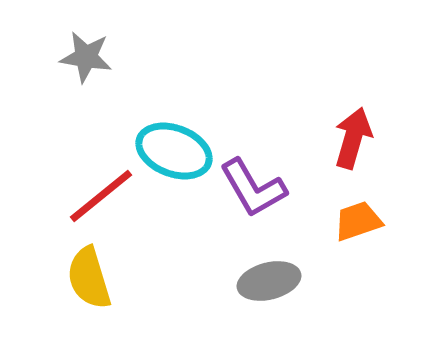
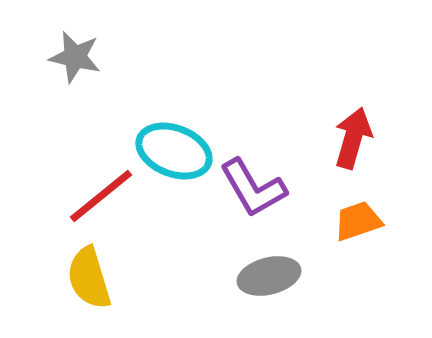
gray star: moved 11 px left; rotated 4 degrees clockwise
gray ellipse: moved 5 px up
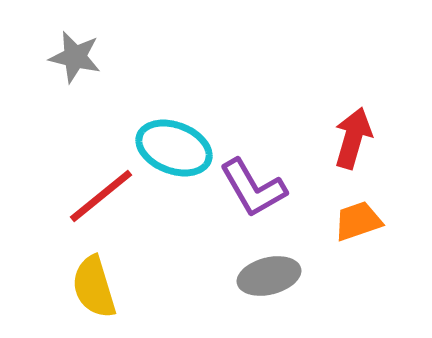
cyan ellipse: moved 3 px up
yellow semicircle: moved 5 px right, 9 px down
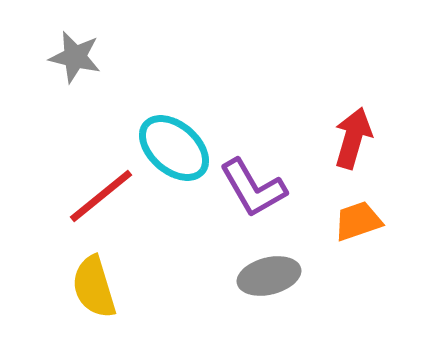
cyan ellipse: rotated 20 degrees clockwise
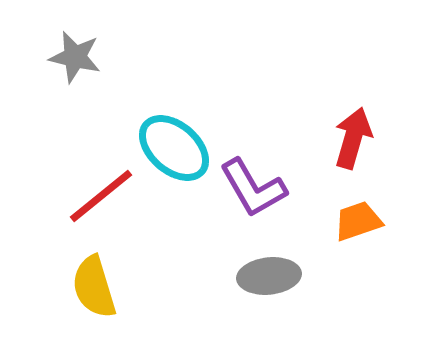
gray ellipse: rotated 8 degrees clockwise
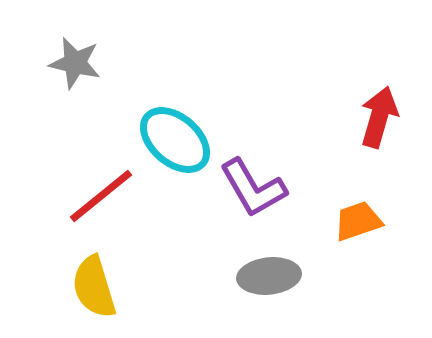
gray star: moved 6 px down
red arrow: moved 26 px right, 21 px up
cyan ellipse: moved 1 px right, 8 px up
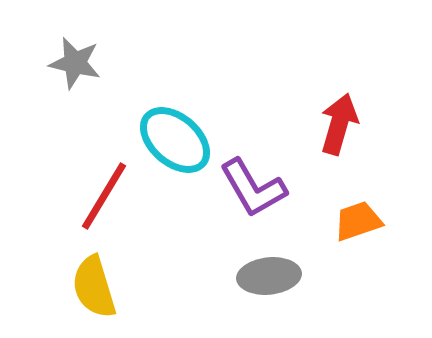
red arrow: moved 40 px left, 7 px down
red line: moved 3 px right; rotated 20 degrees counterclockwise
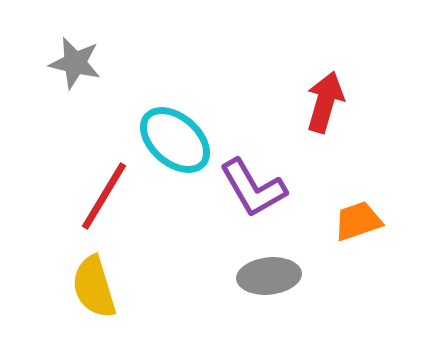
red arrow: moved 14 px left, 22 px up
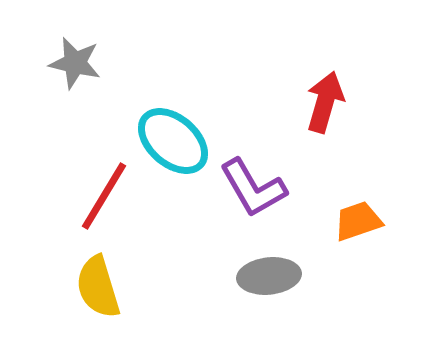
cyan ellipse: moved 2 px left, 1 px down
yellow semicircle: moved 4 px right
